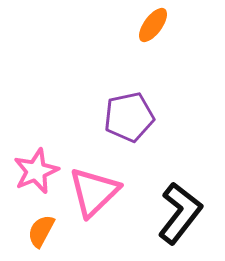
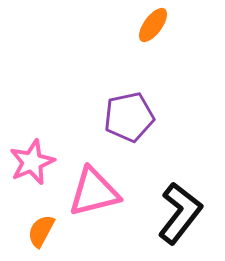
pink star: moved 4 px left, 9 px up
pink triangle: rotated 30 degrees clockwise
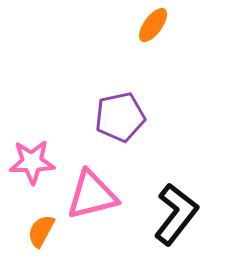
purple pentagon: moved 9 px left
pink star: rotated 21 degrees clockwise
pink triangle: moved 2 px left, 3 px down
black L-shape: moved 4 px left, 1 px down
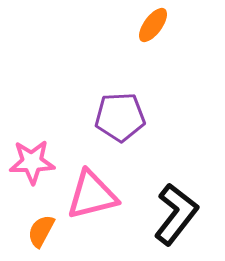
purple pentagon: rotated 9 degrees clockwise
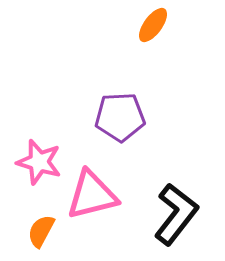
pink star: moved 7 px right; rotated 18 degrees clockwise
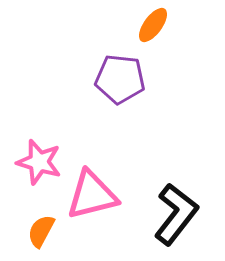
purple pentagon: moved 38 px up; rotated 9 degrees clockwise
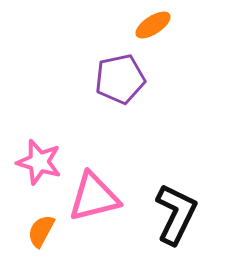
orange ellipse: rotated 21 degrees clockwise
purple pentagon: rotated 18 degrees counterclockwise
pink triangle: moved 2 px right, 2 px down
black L-shape: rotated 12 degrees counterclockwise
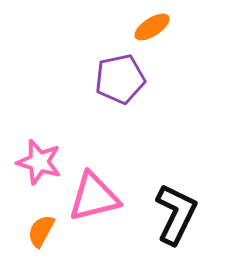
orange ellipse: moved 1 px left, 2 px down
